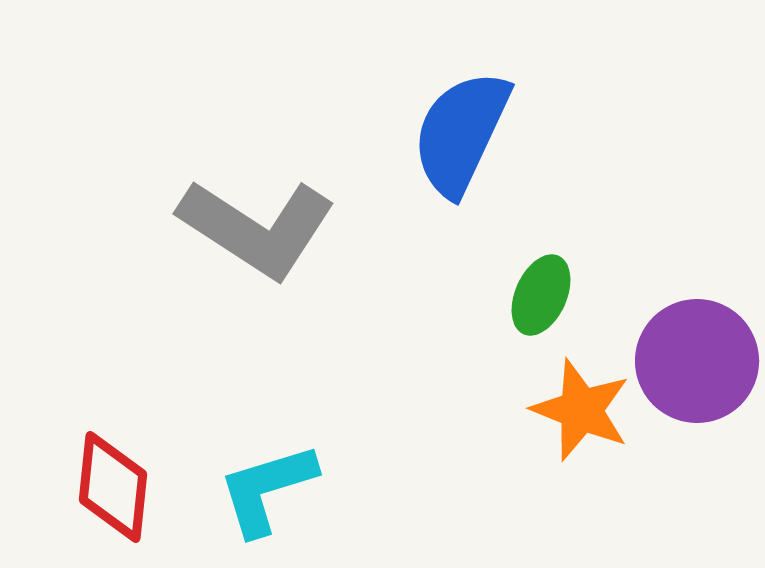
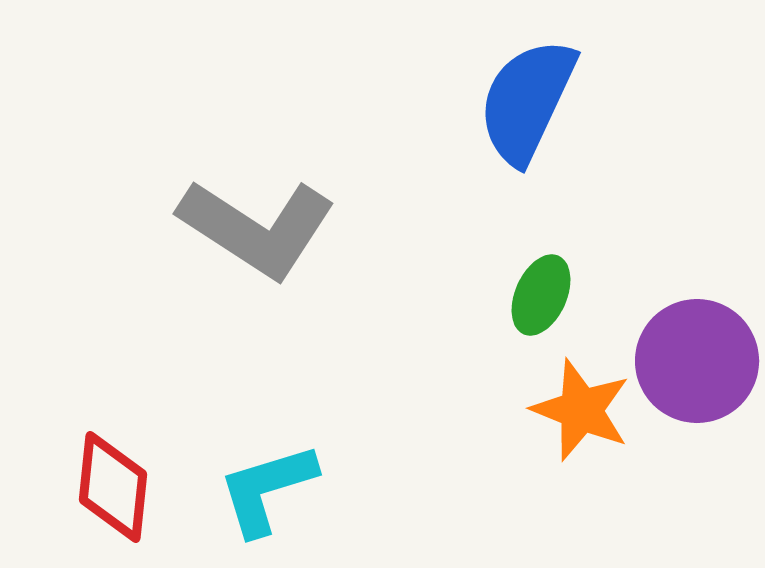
blue semicircle: moved 66 px right, 32 px up
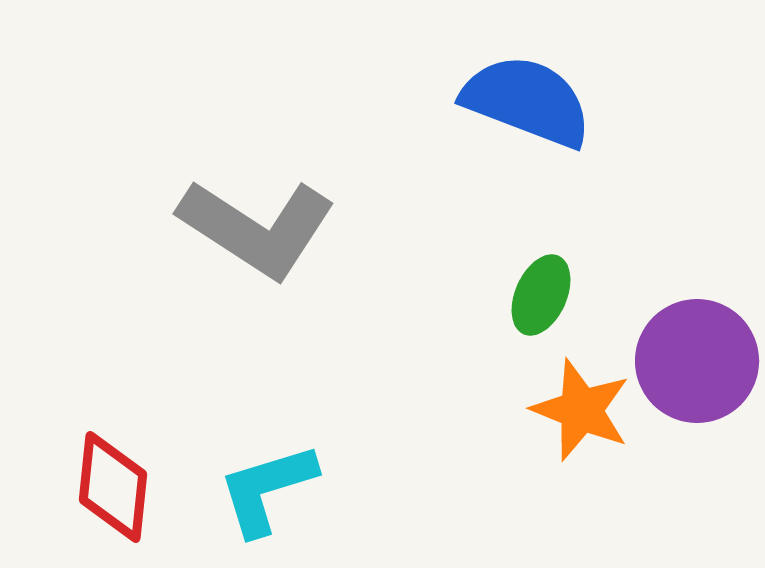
blue semicircle: rotated 86 degrees clockwise
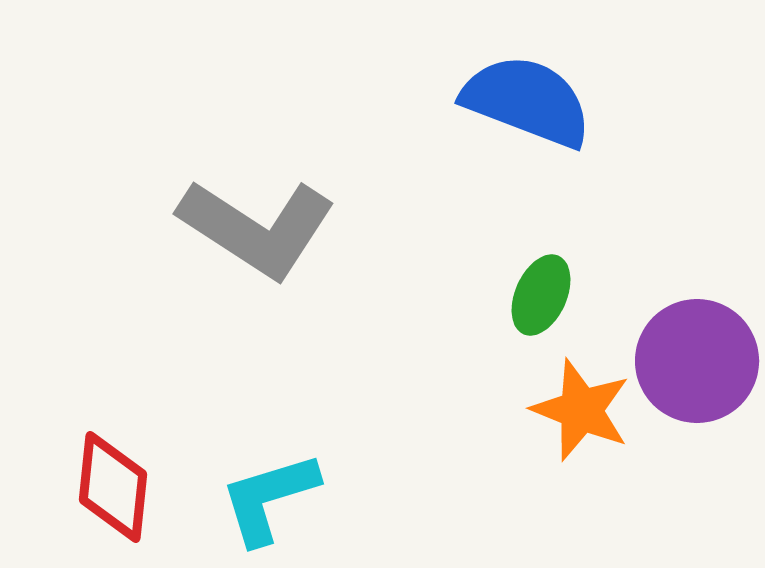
cyan L-shape: moved 2 px right, 9 px down
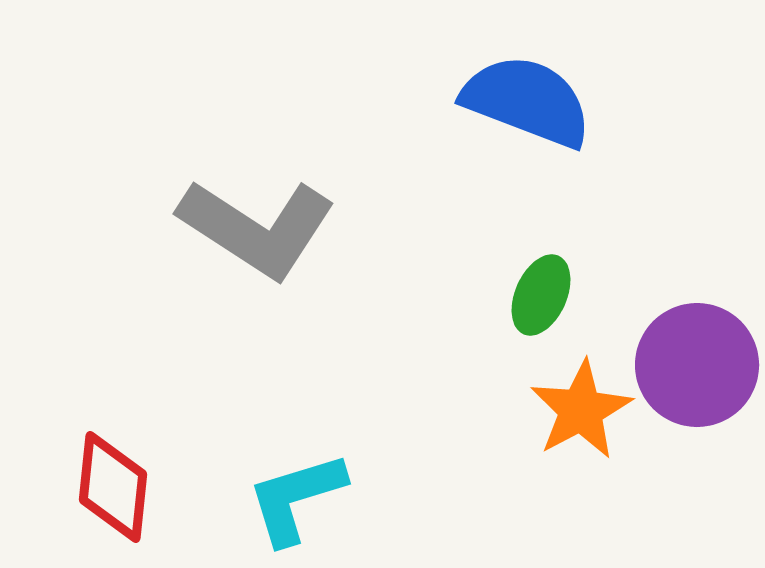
purple circle: moved 4 px down
orange star: rotated 22 degrees clockwise
cyan L-shape: moved 27 px right
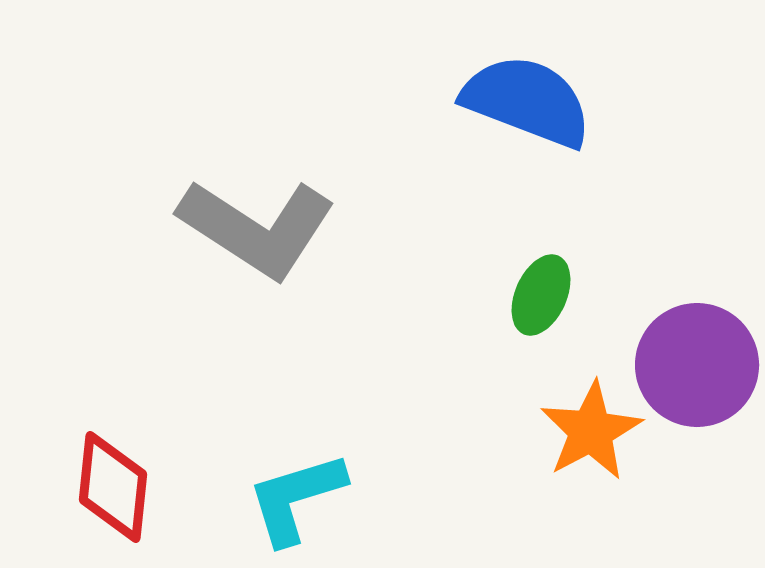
orange star: moved 10 px right, 21 px down
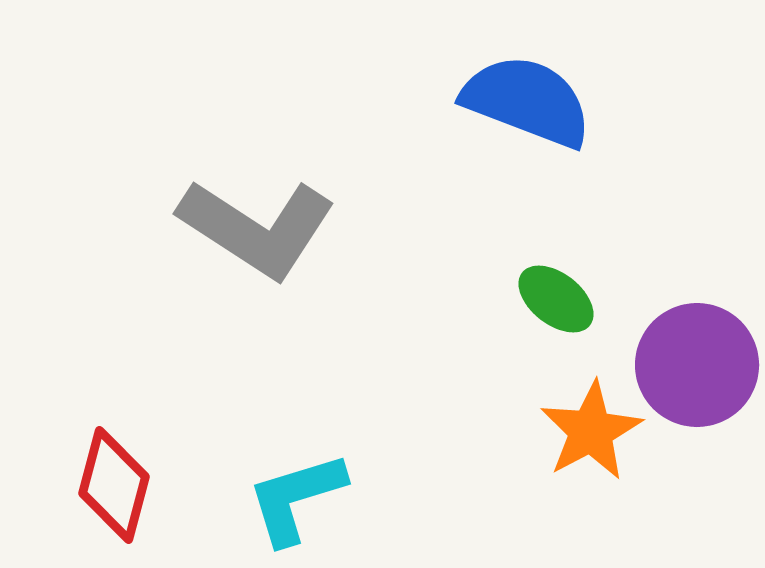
green ellipse: moved 15 px right, 4 px down; rotated 76 degrees counterclockwise
red diamond: moved 1 px right, 2 px up; rotated 9 degrees clockwise
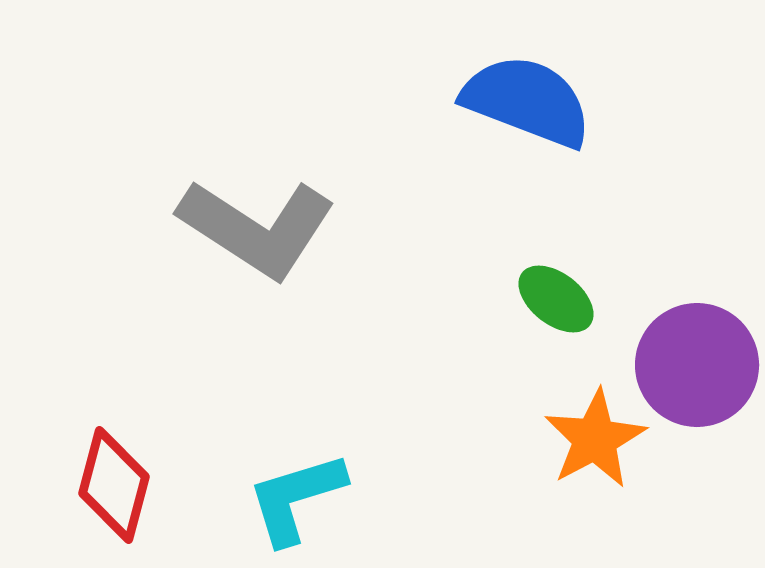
orange star: moved 4 px right, 8 px down
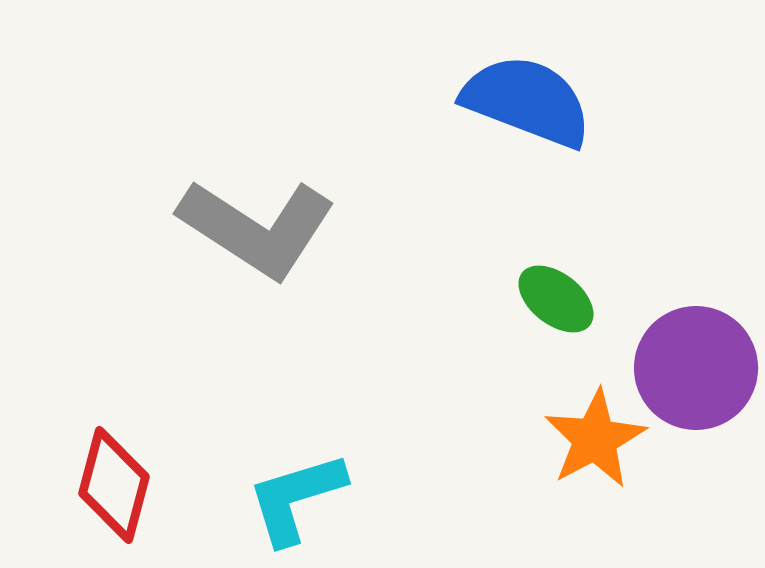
purple circle: moved 1 px left, 3 px down
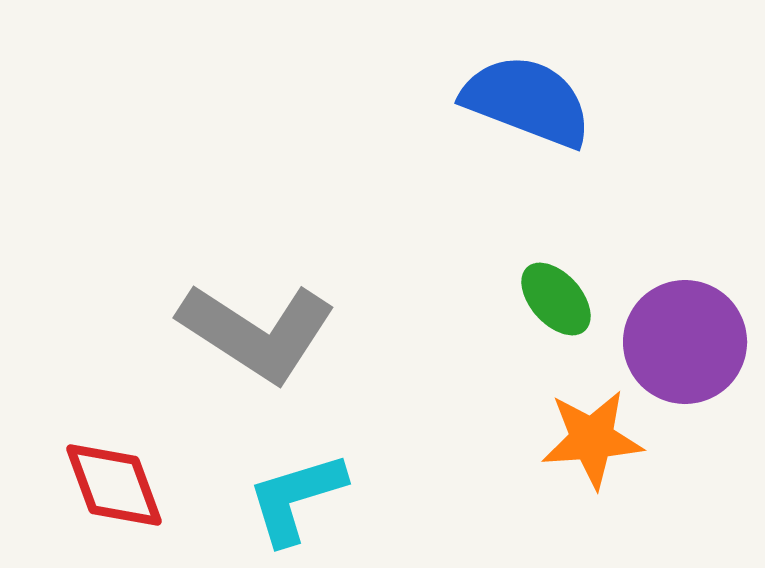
gray L-shape: moved 104 px down
green ellipse: rotated 10 degrees clockwise
purple circle: moved 11 px left, 26 px up
orange star: moved 3 px left; rotated 24 degrees clockwise
red diamond: rotated 35 degrees counterclockwise
